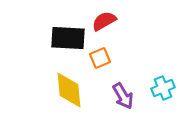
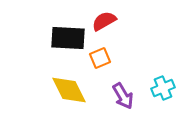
yellow diamond: rotated 21 degrees counterclockwise
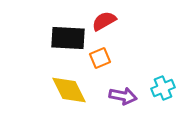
purple arrow: rotated 48 degrees counterclockwise
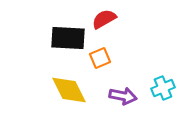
red semicircle: moved 2 px up
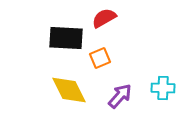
red semicircle: moved 1 px up
black rectangle: moved 2 px left
cyan cross: rotated 25 degrees clockwise
purple arrow: moved 3 px left; rotated 60 degrees counterclockwise
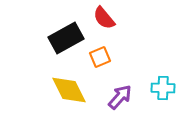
red semicircle: rotated 100 degrees counterclockwise
black rectangle: rotated 32 degrees counterclockwise
orange square: moved 1 px up
purple arrow: moved 1 px down
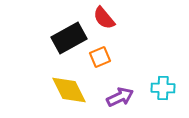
black rectangle: moved 3 px right
purple arrow: rotated 24 degrees clockwise
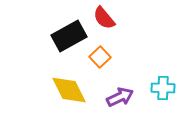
black rectangle: moved 2 px up
orange square: rotated 20 degrees counterclockwise
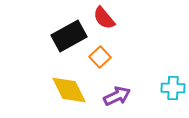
cyan cross: moved 10 px right
purple arrow: moved 3 px left, 1 px up
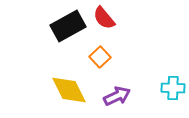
black rectangle: moved 1 px left, 10 px up
